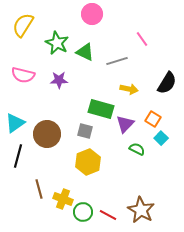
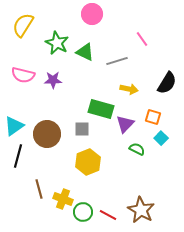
purple star: moved 6 px left
orange square: moved 2 px up; rotated 14 degrees counterclockwise
cyan triangle: moved 1 px left, 3 px down
gray square: moved 3 px left, 2 px up; rotated 14 degrees counterclockwise
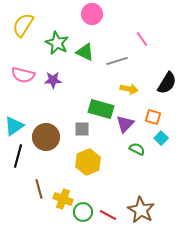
brown circle: moved 1 px left, 3 px down
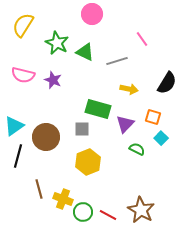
purple star: rotated 24 degrees clockwise
green rectangle: moved 3 px left
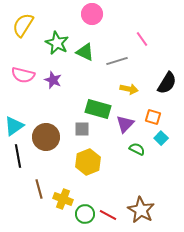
black line: rotated 25 degrees counterclockwise
green circle: moved 2 px right, 2 px down
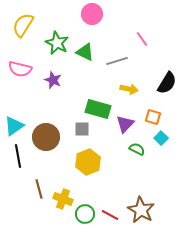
pink semicircle: moved 3 px left, 6 px up
red line: moved 2 px right
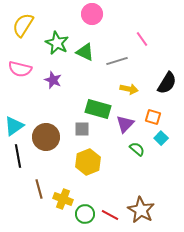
green semicircle: rotated 14 degrees clockwise
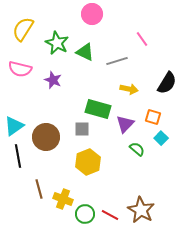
yellow semicircle: moved 4 px down
